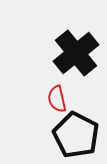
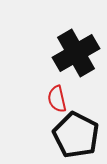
black cross: rotated 9 degrees clockwise
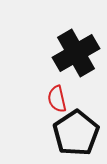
black pentagon: moved 2 px up; rotated 12 degrees clockwise
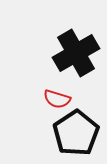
red semicircle: rotated 60 degrees counterclockwise
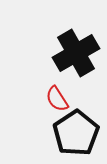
red semicircle: rotated 40 degrees clockwise
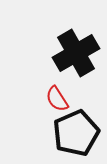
black pentagon: rotated 9 degrees clockwise
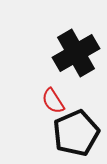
red semicircle: moved 4 px left, 2 px down
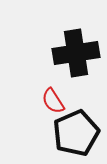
black cross: rotated 21 degrees clockwise
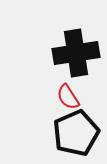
red semicircle: moved 15 px right, 4 px up
